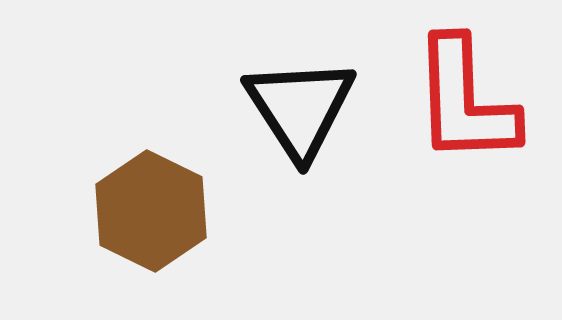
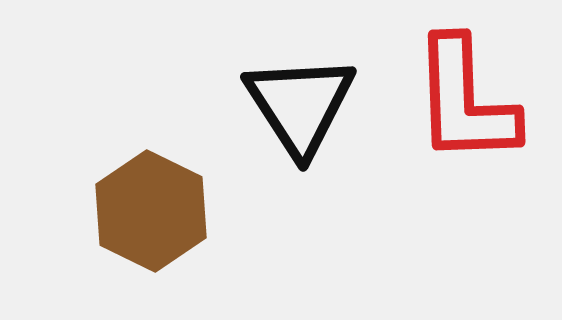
black triangle: moved 3 px up
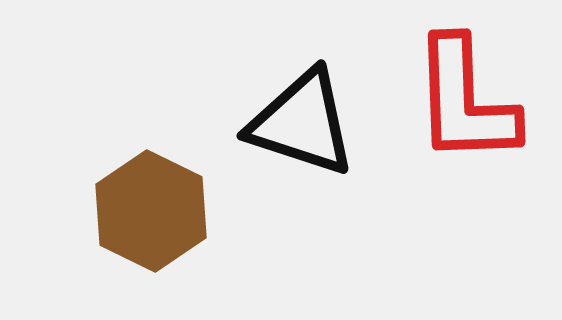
black triangle: moved 2 px right, 18 px down; rotated 39 degrees counterclockwise
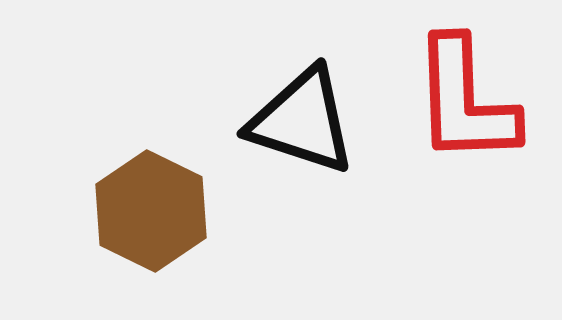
black triangle: moved 2 px up
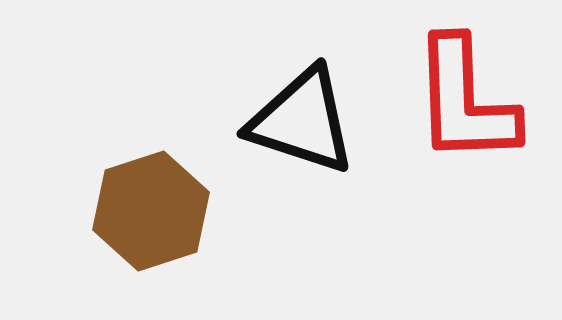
brown hexagon: rotated 16 degrees clockwise
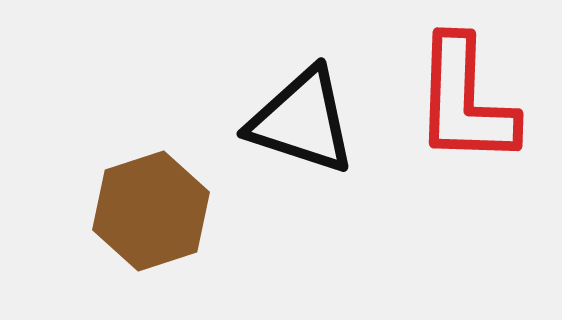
red L-shape: rotated 4 degrees clockwise
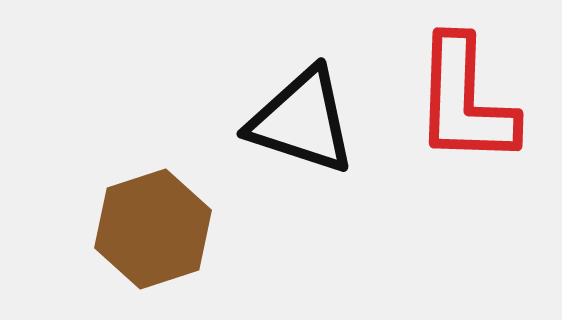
brown hexagon: moved 2 px right, 18 px down
